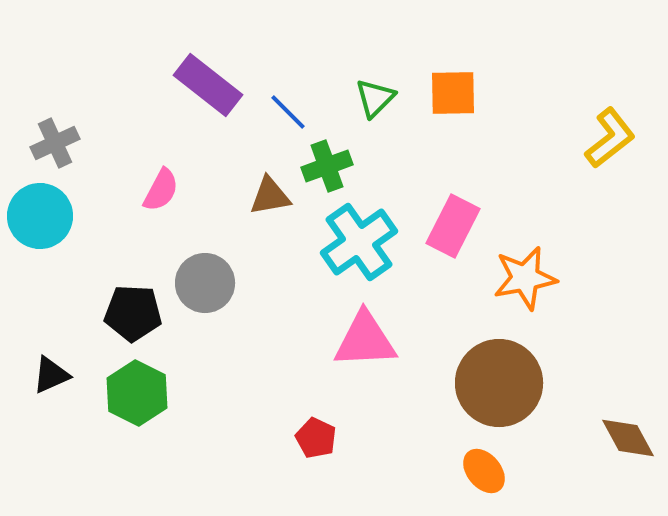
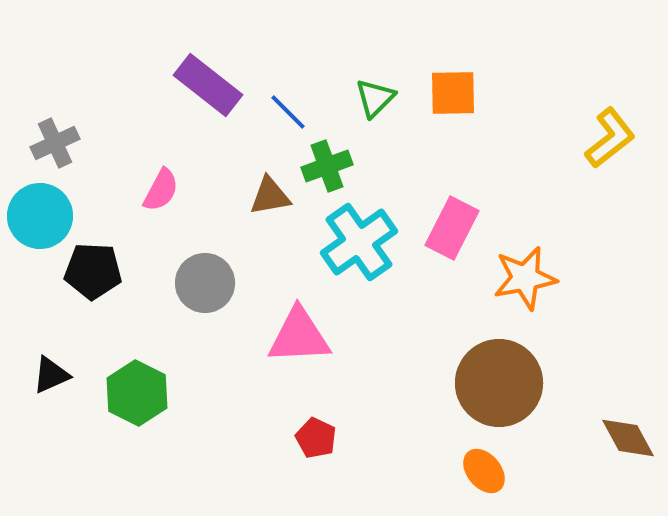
pink rectangle: moved 1 px left, 2 px down
black pentagon: moved 40 px left, 42 px up
pink triangle: moved 66 px left, 4 px up
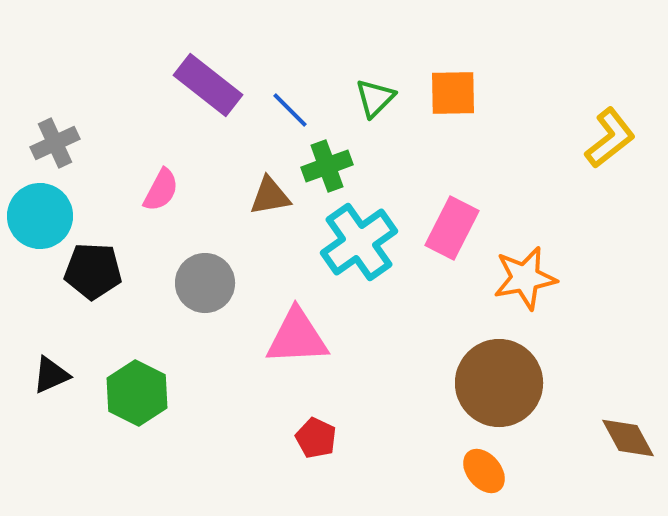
blue line: moved 2 px right, 2 px up
pink triangle: moved 2 px left, 1 px down
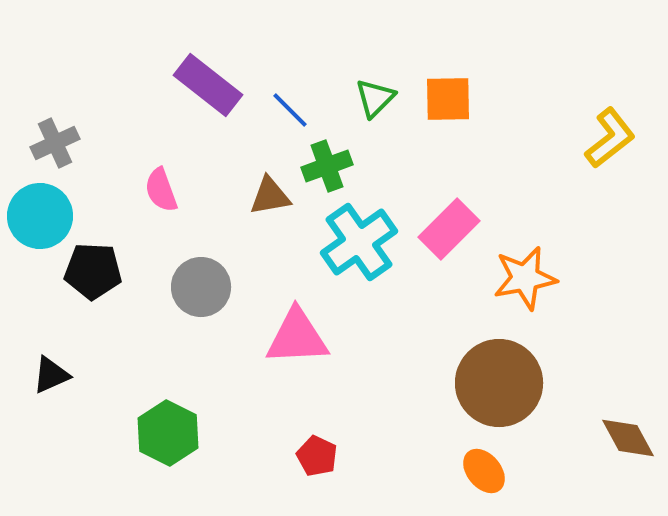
orange square: moved 5 px left, 6 px down
pink semicircle: rotated 132 degrees clockwise
pink rectangle: moved 3 px left, 1 px down; rotated 18 degrees clockwise
gray circle: moved 4 px left, 4 px down
green hexagon: moved 31 px right, 40 px down
red pentagon: moved 1 px right, 18 px down
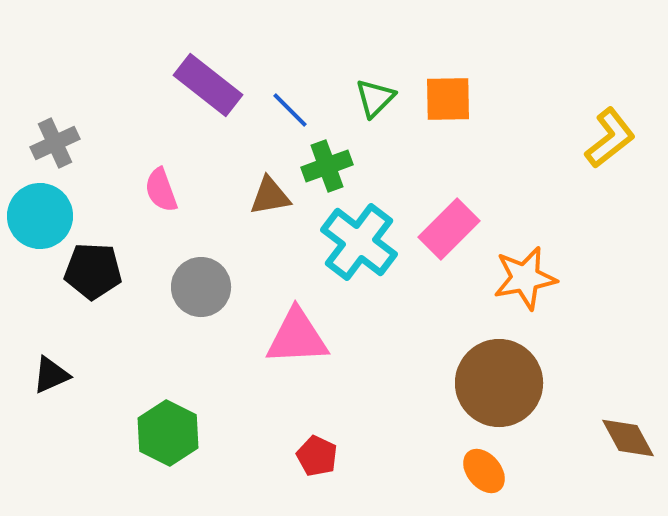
cyan cross: rotated 18 degrees counterclockwise
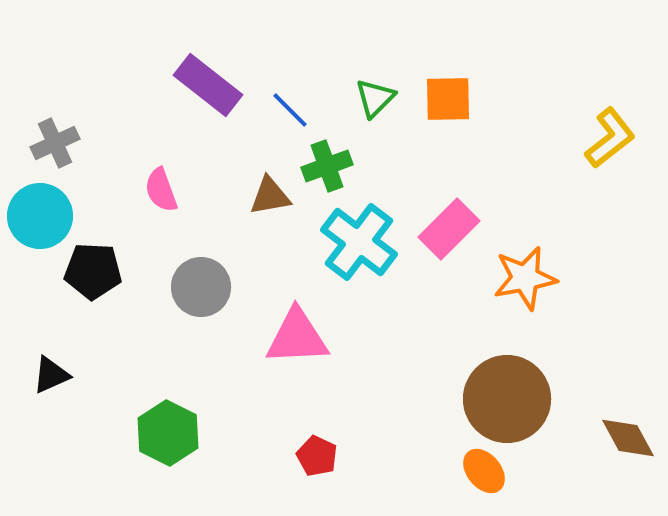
brown circle: moved 8 px right, 16 px down
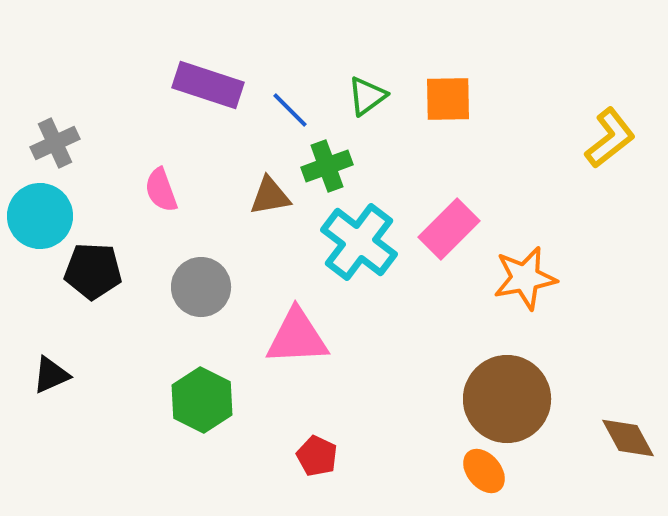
purple rectangle: rotated 20 degrees counterclockwise
green triangle: moved 8 px left, 2 px up; rotated 9 degrees clockwise
green hexagon: moved 34 px right, 33 px up
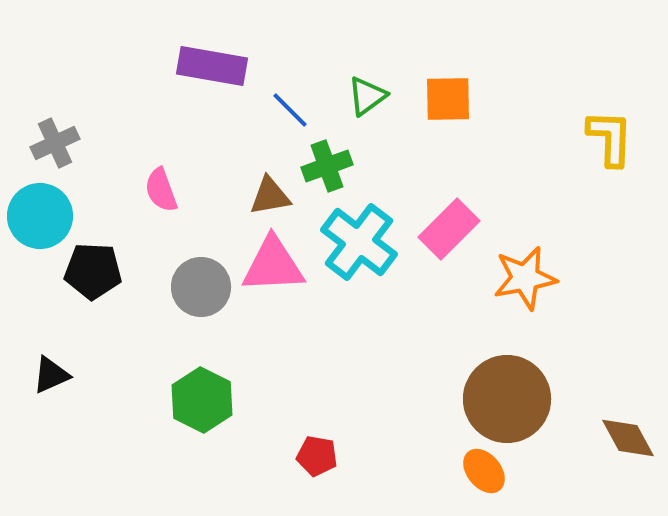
purple rectangle: moved 4 px right, 19 px up; rotated 8 degrees counterclockwise
yellow L-shape: rotated 50 degrees counterclockwise
pink triangle: moved 24 px left, 72 px up
red pentagon: rotated 15 degrees counterclockwise
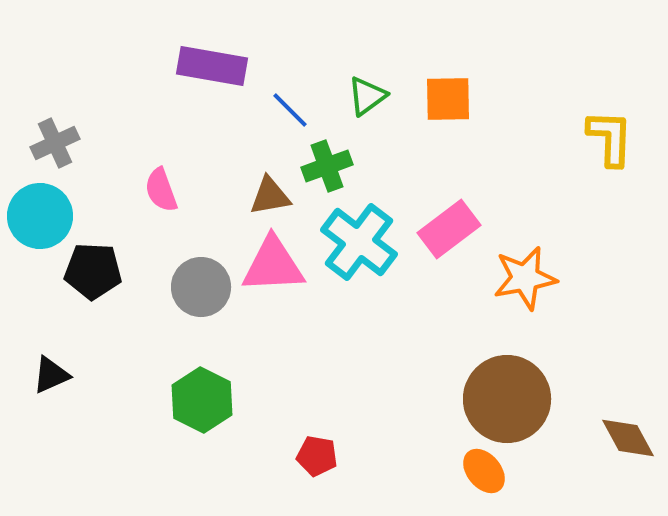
pink rectangle: rotated 8 degrees clockwise
